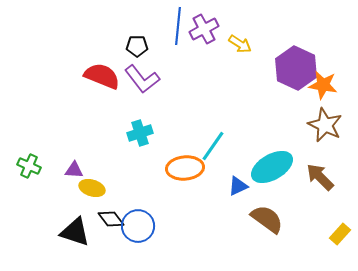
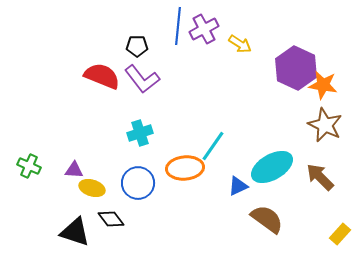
blue circle: moved 43 px up
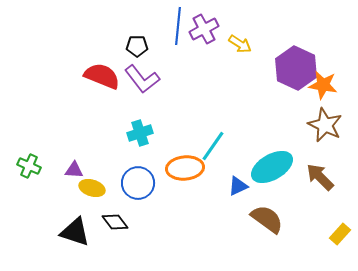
black diamond: moved 4 px right, 3 px down
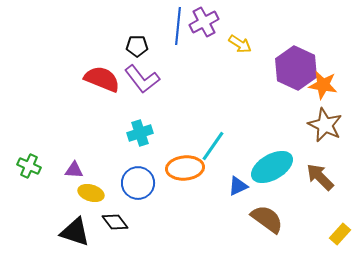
purple cross: moved 7 px up
red semicircle: moved 3 px down
yellow ellipse: moved 1 px left, 5 px down
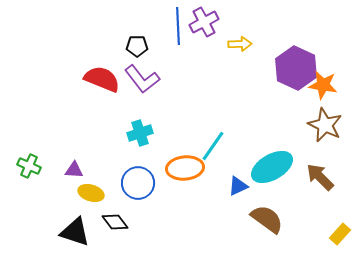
blue line: rotated 9 degrees counterclockwise
yellow arrow: rotated 35 degrees counterclockwise
